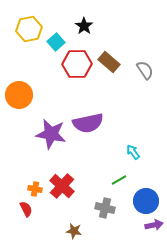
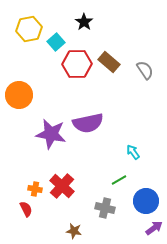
black star: moved 4 px up
purple arrow: moved 3 px down; rotated 24 degrees counterclockwise
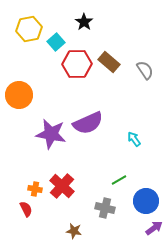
purple semicircle: rotated 12 degrees counterclockwise
cyan arrow: moved 1 px right, 13 px up
